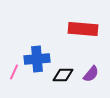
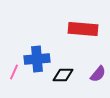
purple semicircle: moved 7 px right
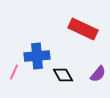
red rectangle: rotated 20 degrees clockwise
blue cross: moved 3 px up
black diamond: rotated 60 degrees clockwise
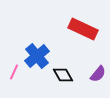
blue cross: rotated 35 degrees counterclockwise
